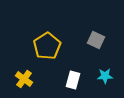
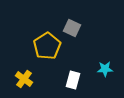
gray square: moved 24 px left, 12 px up
cyan star: moved 7 px up
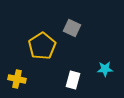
yellow pentagon: moved 5 px left
yellow cross: moved 7 px left; rotated 24 degrees counterclockwise
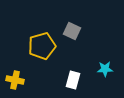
gray square: moved 3 px down
yellow pentagon: rotated 16 degrees clockwise
yellow cross: moved 2 px left, 1 px down
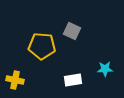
yellow pentagon: rotated 20 degrees clockwise
white rectangle: rotated 66 degrees clockwise
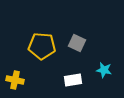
gray square: moved 5 px right, 12 px down
cyan star: moved 1 px left, 1 px down; rotated 14 degrees clockwise
